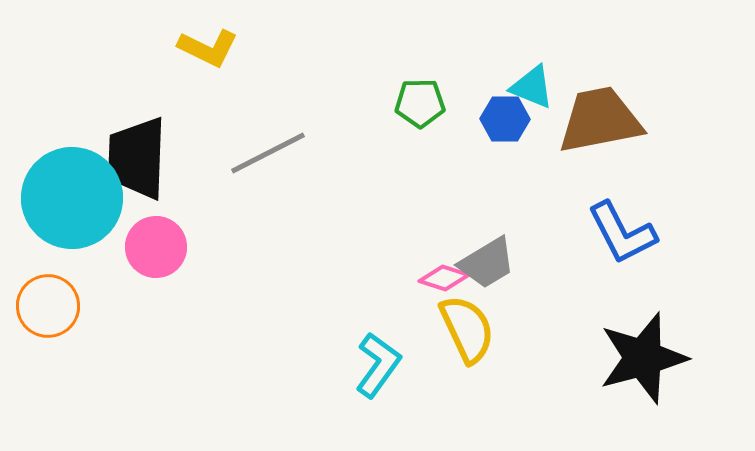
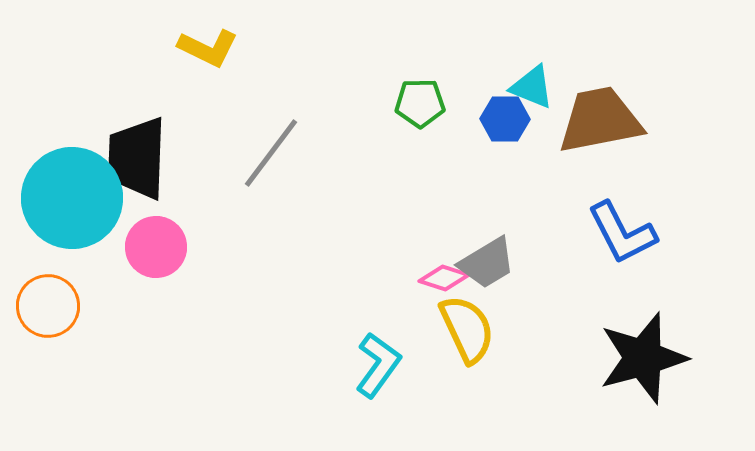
gray line: moved 3 px right; rotated 26 degrees counterclockwise
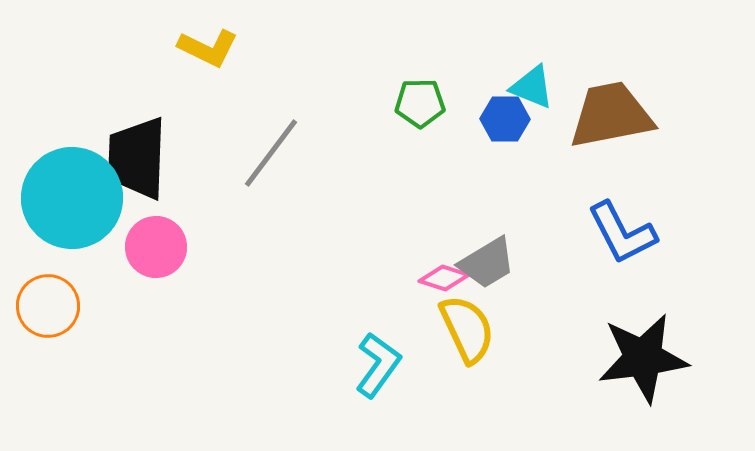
brown trapezoid: moved 11 px right, 5 px up
black star: rotated 8 degrees clockwise
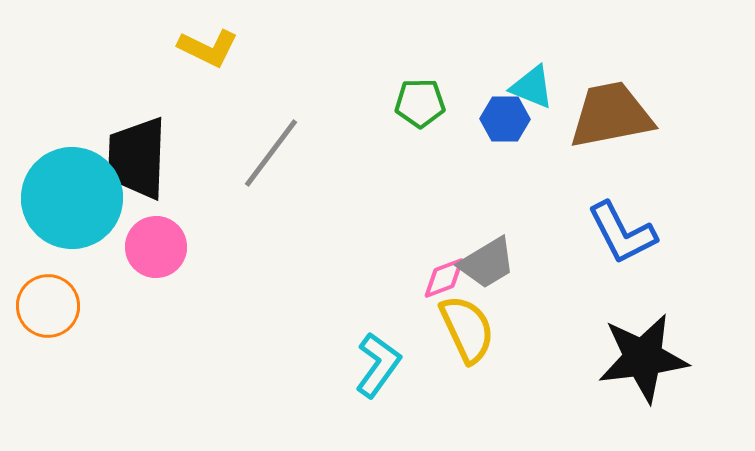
pink diamond: rotated 39 degrees counterclockwise
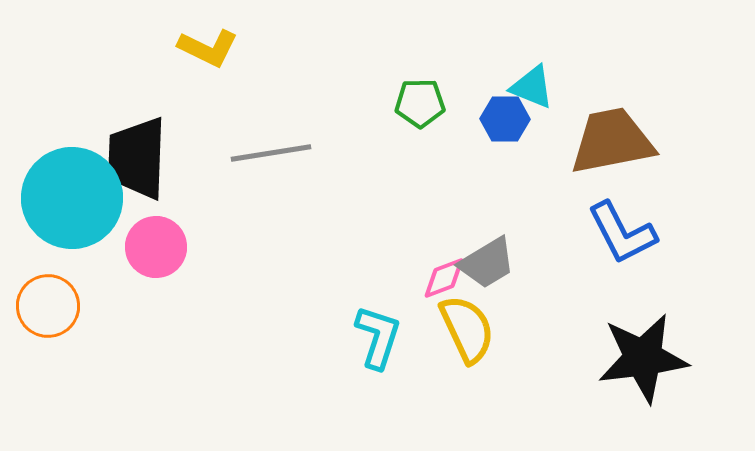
brown trapezoid: moved 1 px right, 26 px down
gray line: rotated 44 degrees clockwise
cyan L-shape: moved 28 px up; rotated 18 degrees counterclockwise
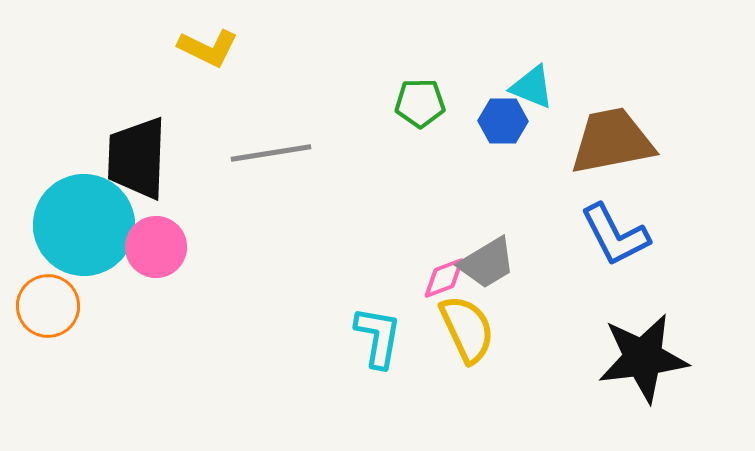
blue hexagon: moved 2 px left, 2 px down
cyan circle: moved 12 px right, 27 px down
blue L-shape: moved 7 px left, 2 px down
cyan L-shape: rotated 8 degrees counterclockwise
